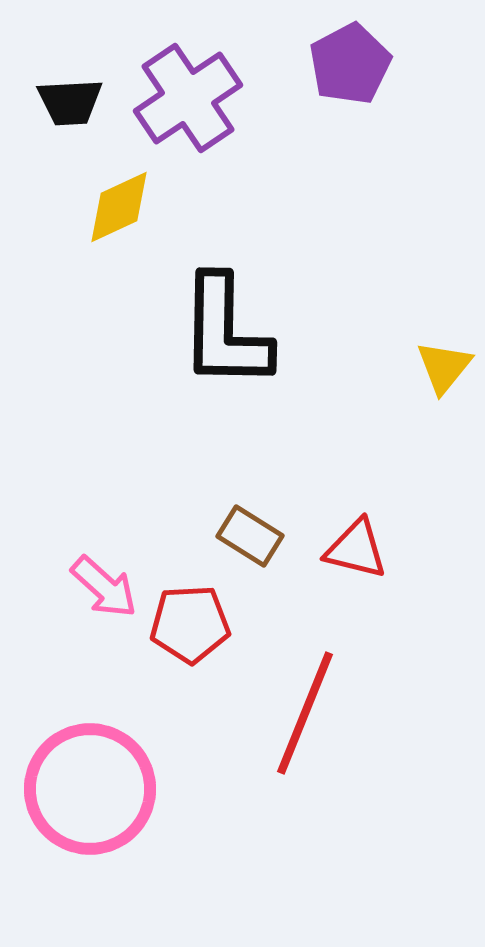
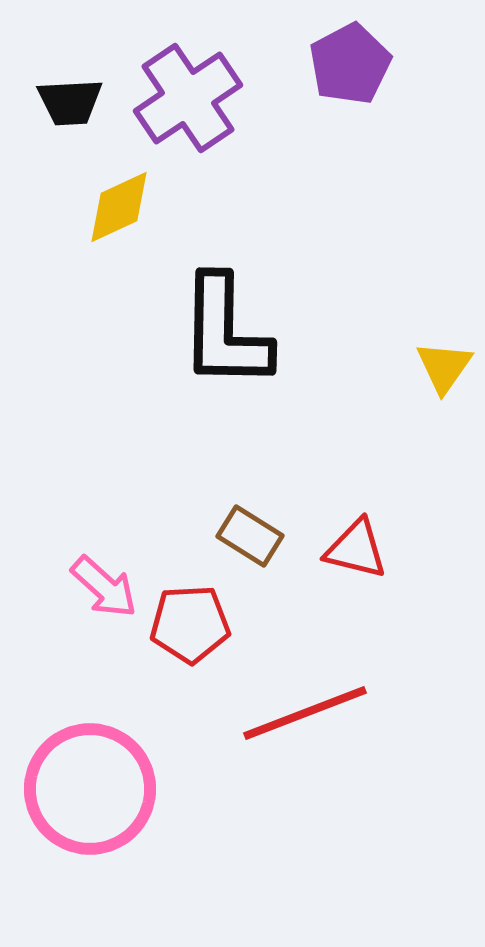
yellow triangle: rotated 4 degrees counterclockwise
red line: rotated 47 degrees clockwise
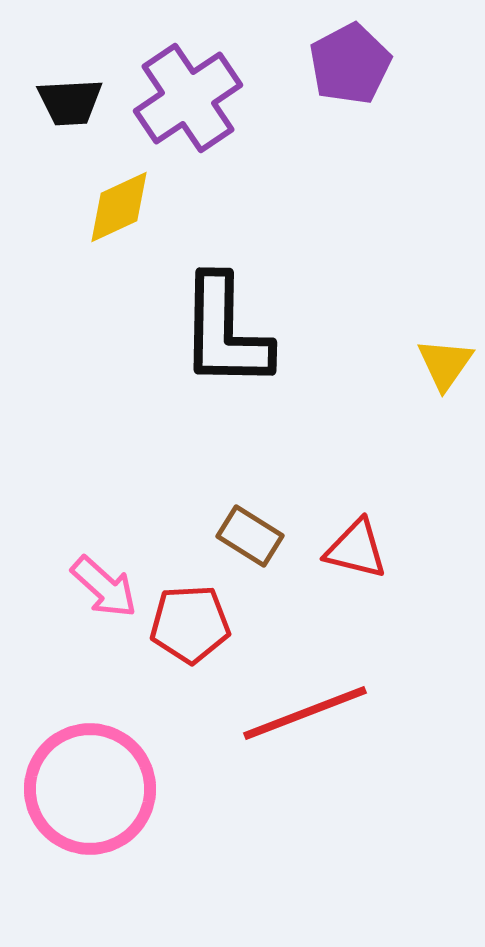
yellow triangle: moved 1 px right, 3 px up
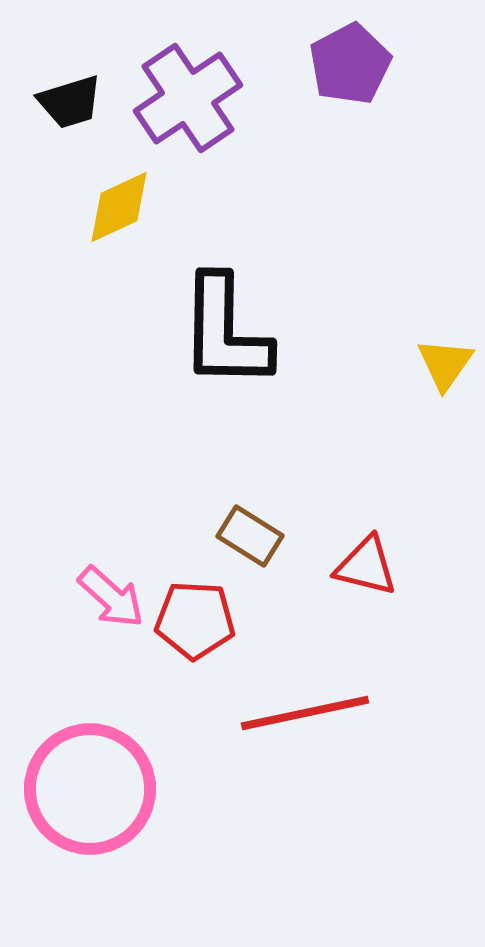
black trapezoid: rotated 14 degrees counterclockwise
red triangle: moved 10 px right, 17 px down
pink arrow: moved 7 px right, 10 px down
red pentagon: moved 5 px right, 4 px up; rotated 6 degrees clockwise
red line: rotated 9 degrees clockwise
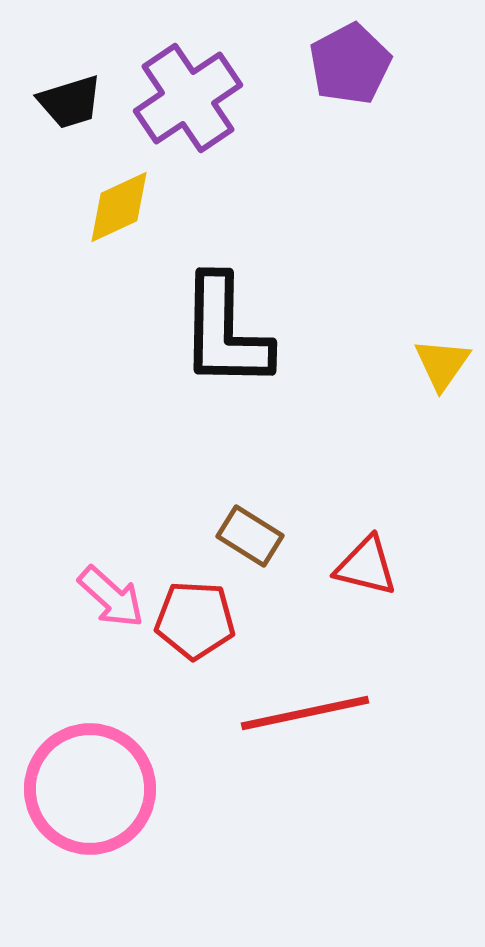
yellow triangle: moved 3 px left
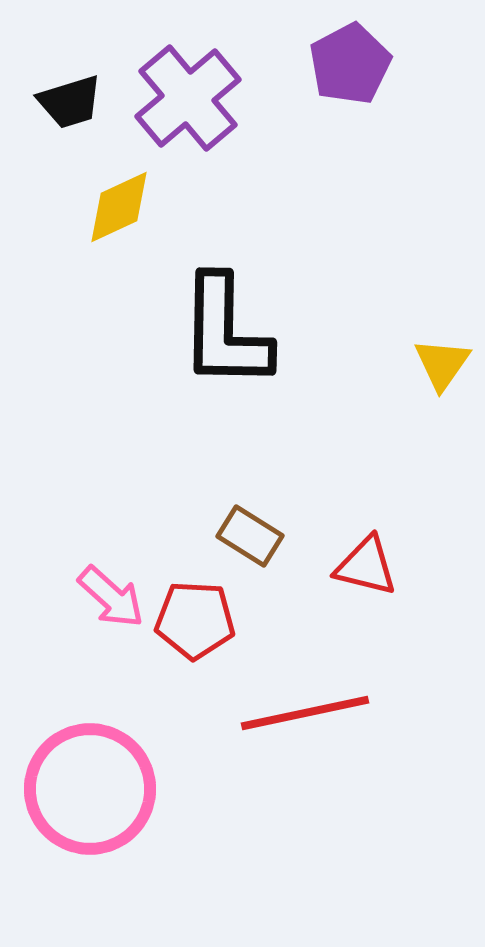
purple cross: rotated 6 degrees counterclockwise
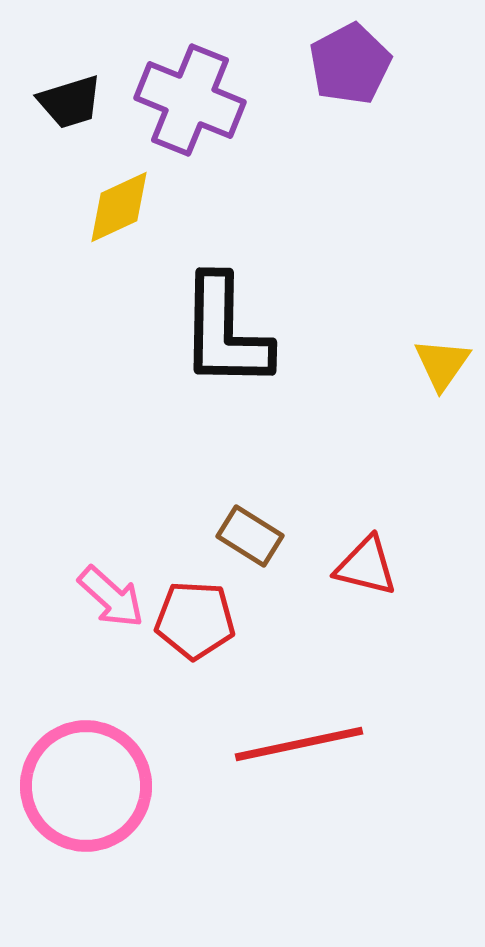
purple cross: moved 2 px right, 2 px down; rotated 28 degrees counterclockwise
red line: moved 6 px left, 31 px down
pink circle: moved 4 px left, 3 px up
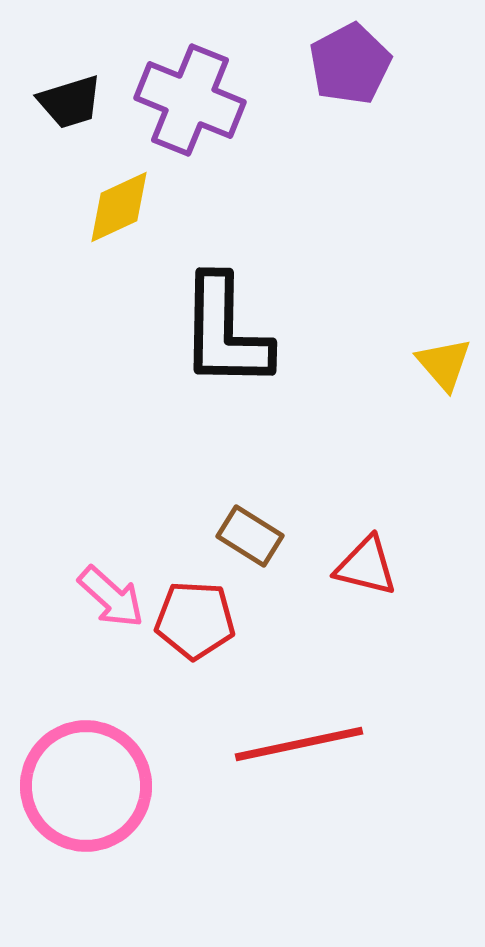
yellow triangle: moved 2 px right; rotated 16 degrees counterclockwise
